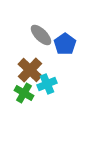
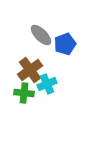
blue pentagon: rotated 15 degrees clockwise
brown cross: rotated 10 degrees clockwise
green cross: rotated 24 degrees counterclockwise
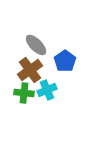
gray ellipse: moved 5 px left, 10 px down
blue pentagon: moved 17 px down; rotated 15 degrees counterclockwise
cyan cross: moved 6 px down
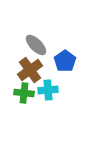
cyan cross: moved 1 px right; rotated 18 degrees clockwise
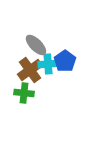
cyan cross: moved 26 px up
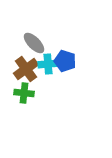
gray ellipse: moved 2 px left, 2 px up
blue pentagon: rotated 20 degrees counterclockwise
brown cross: moved 4 px left, 1 px up
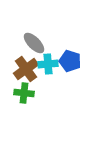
blue pentagon: moved 5 px right
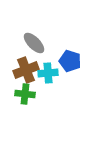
cyan cross: moved 9 px down
brown cross: moved 1 px down; rotated 15 degrees clockwise
green cross: moved 1 px right, 1 px down
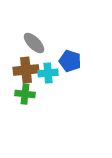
brown cross: rotated 15 degrees clockwise
